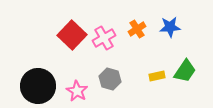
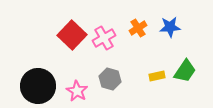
orange cross: moved 1 px right, 1 px up
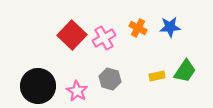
orange cross: rotated 30 degrees counterclockwise
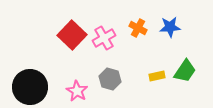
black circle: moved 8 px left, 1 px down
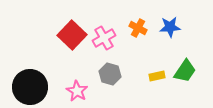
gray hexagon: moved 5 px up
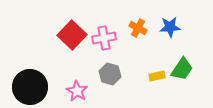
pink cross: rotated 20 degrees clockwise
green trapezoid: moved 3 px left, 2 px up
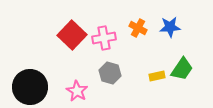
gray hexagon: moved 1 px up
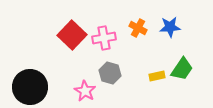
pink star: moved 8 px right
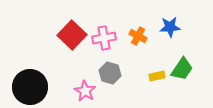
orange cross: moved 8 px down
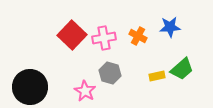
green trapezoid: rotated 15 degrees clockwise
